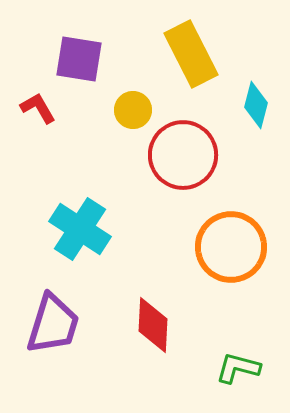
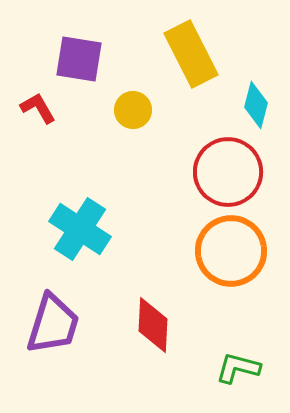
red circle: moved 45 px right, 17 px down
orange circle: moved 4 px down
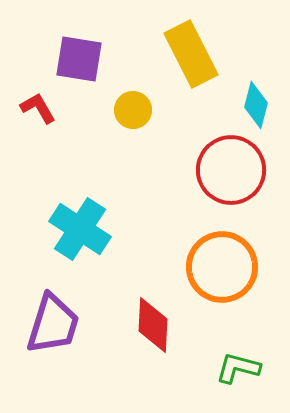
red circle: moved 3 px right, 2 px up
orange circle: moved 9 px left, 16 px down
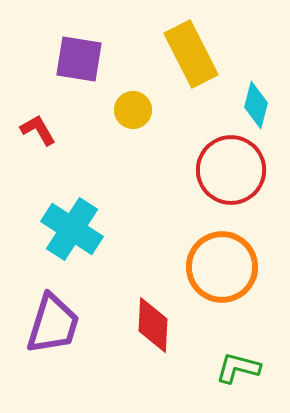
red L-shape: moved 22 px down
cyan cross: moved 8 px left
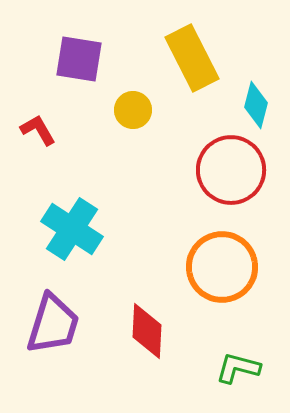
yellow rectangle: moved 1 px right, 4 px down
red diamond: moved 6 px left, 6 px down
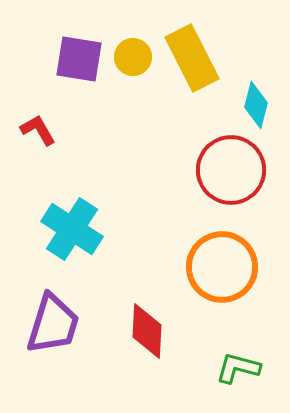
yellow circle: moved 53 px up
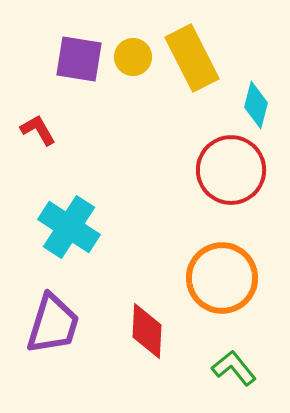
cyan cross: moved 3 px left, 2 px up
orange circle: moved 11 px down
green L-shape: moved 4 px left; rotated 36 degrees clockwise
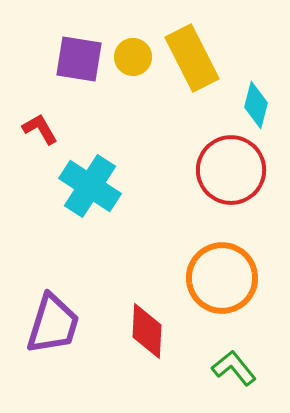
red L-shape: moved 2 px right, 1 px up
cyan cross: moved 21 px right, 41 px up
